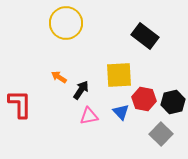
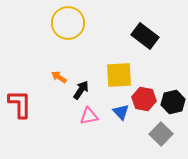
yellow circle: moved 2 px right
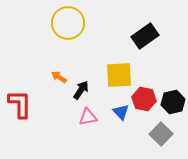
black rectangle: rotated 72 degrees counterclockwise
pink triangle: moved 1 px left, 1 px down
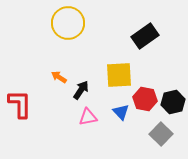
red hexagon: moved 1 px right
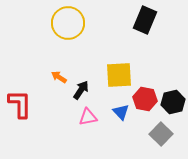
black rectangle: moved 16 px up; rotated 32 degrees counterclockwise
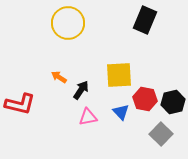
red L-shape: rotated 104 degrees clockwise
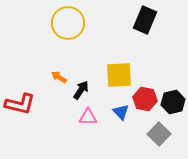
pink triangle: rotated 12 degrees clockwise
gray square: moved 2 px left
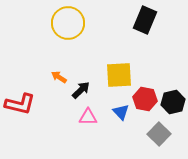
black arrow: rotated 12 degrees clockwise
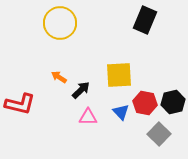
yellow circle: moved 8 px left
red hexagon: moved 4 px down
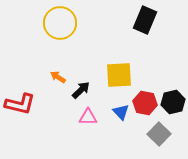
orange arrow: moved 1 px left
